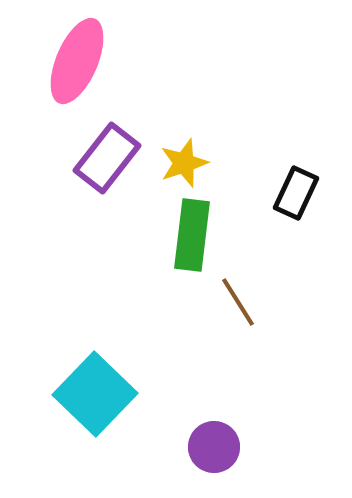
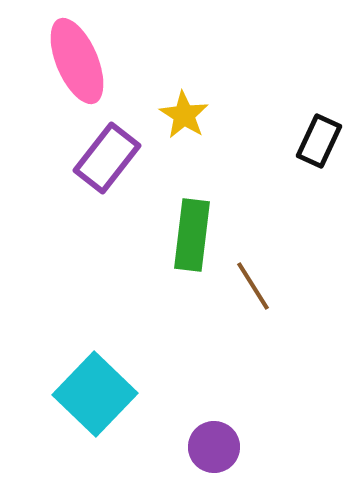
pink ellipse: rotated 46 degrees counterclockwise
yellow star: moved 48 px up; rotated 21 degrees counterclockwise
black rectangle: moved 23 px right, 52 px up
brown line: moved 15 px right, 16 px up
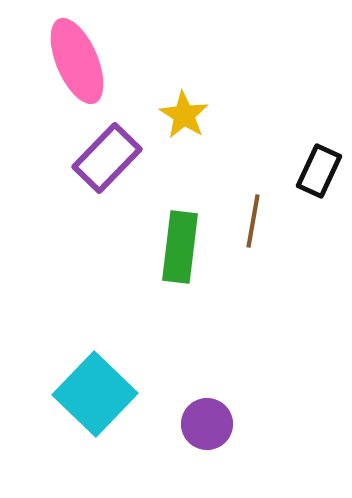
black rectangle: moved 30 px down
purple rectangle: rotated 6 degrees clockwise
green rectangle: moved 12 px left, 12 px down
brown line: moved 65 px up; rotated 42 degrees clockwise
purple circle: moved 7 px left, 23 px up
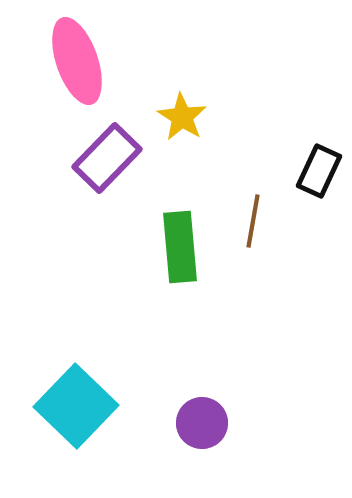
pink ellipse: rotated 4 degrees clockwise
yellow star: moved 2 px left, 2 px down
green rectangle: rotated 12 degrees counterclockwise
cyan square: moved 19 px left, 12 px down
purple circle: moved 5 px left, 1 px up
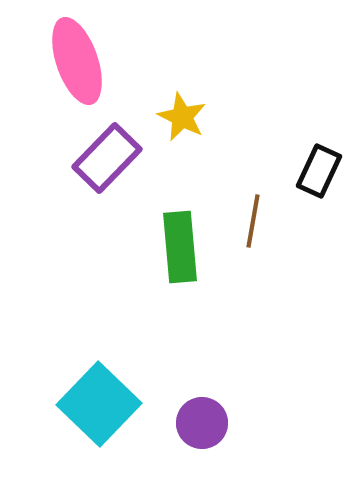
yellow star: rotated 6 degrees counterclockwise
cyan square: moved 23 px right, 2 px up
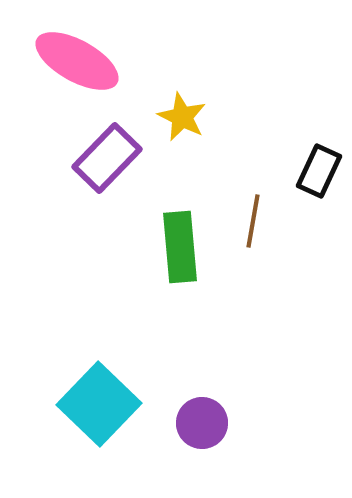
pink ellipse: rotated 42 degrees counterclockwise
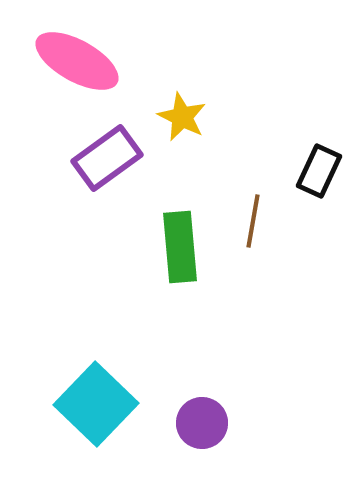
purple rectangle: rotated 10 degrees clockwise
cyan square: moved 3 px left
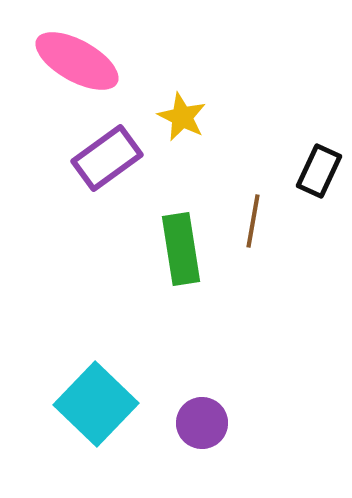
green rectangle: moved 1 px right, 2 px down; rotated 4 degrees counterclockwise
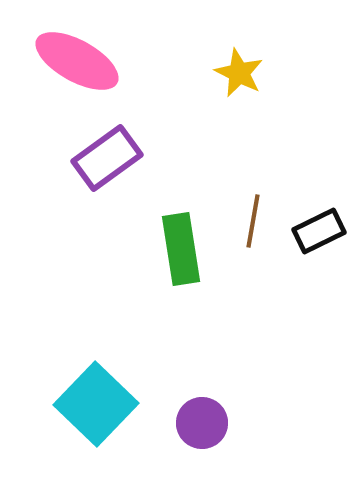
yellow star: moved 57 px right, 44 px up
black rectangle: moved 60 px down; rotated 39 degrees clockwise
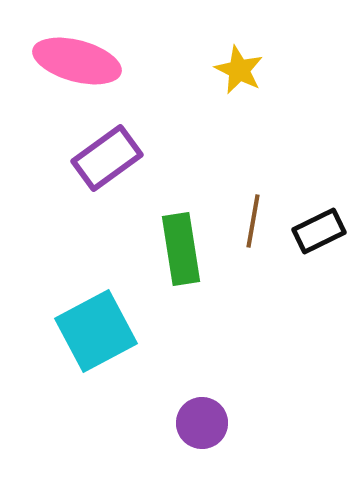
pink ellipse: rotated 14 degrees counterclockwise
yellow star: moved 3 px up
cyan square: moved 73 px up; rotated 18 degrees clockwise
